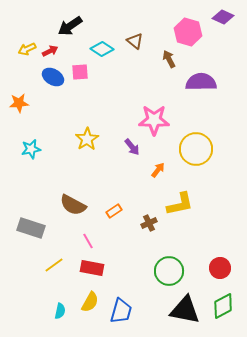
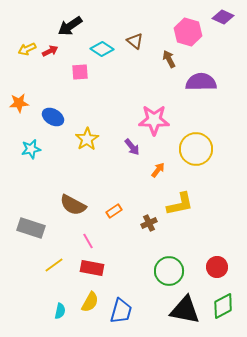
blue ellipse: moved 40 px down
red circle: moved 3 px left, 1 px up
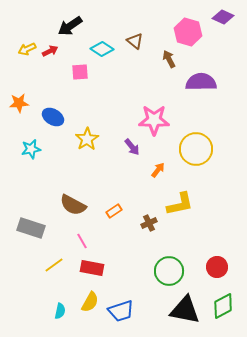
pink line: moved 6 px left
blue trapezoid: rotated 56 degrees clockwise
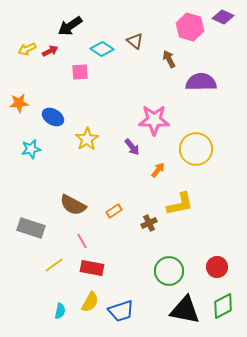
pink hexagon: moved 2 px right, 5 px up
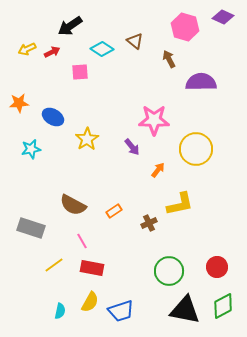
pink hexagon: moved 5 px left
red arrow: moved 2 px right, 1 px down
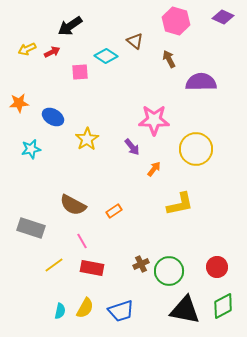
pink hexagon: moved 9 px left, 6 px up
cyan diamond: moved 4 px right, 7 px down
orange arrow: moved 4 px left, 1 px up
brown cross: moved 8 px left, 41 px down
yellow semicircle: moved 5 px left, 6 px down
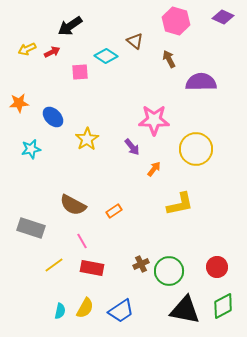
blue ellipse: rotated 15 degrees clockwise
blue trapezoid: rotated 16 degrees counterclockwise
